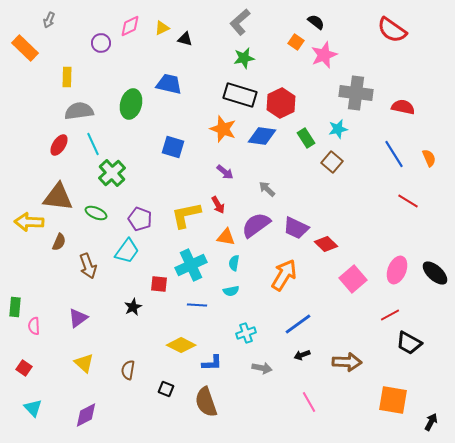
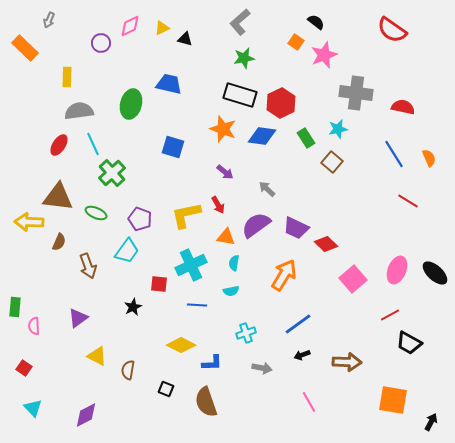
yellow triangle at (84, 363): moved 13 px right, 7 px up; rotated 15 degrees counterclockwise
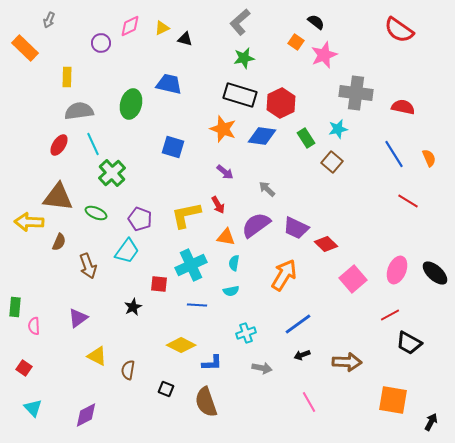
red semicircle at (392, 30): moved 7 px right
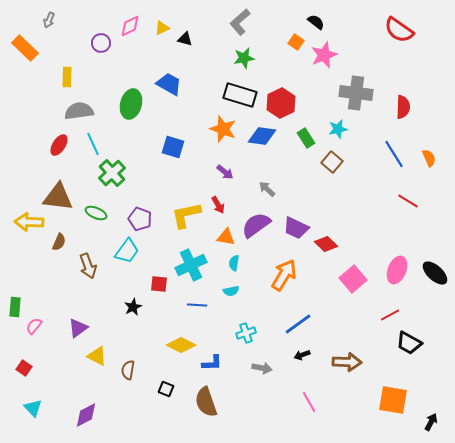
blue trapezoid at (169, 84): rotated 16 degrees clockwise
red semicircle at (403, 107): rotated 80 degrees clockwise
purple triangle at (78, 318): moved 10 px down
pink semicircle at (34, 326): rotated 42 degrees clockwise
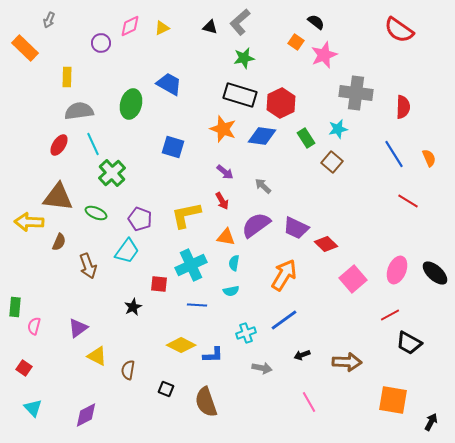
black triangle at (185, 39): moved 25 px right, 12 px up
gray arrow at (267, 189): moved 4 px left, 3 px up
red arrow at (218, 205): moved 4 px right, 4 px up
blue line at (298, 324): moved 14 px left, 4 px up
pink semicircle at (34, 326): rotated 24 degrees counterclockwise
blue L-shape at (212, 363): moved 1 px right, 8 px up
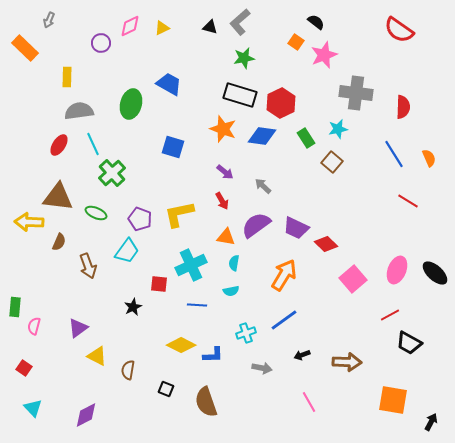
yellow L-shape at (186, 215): moved 7 px left, 1 px up
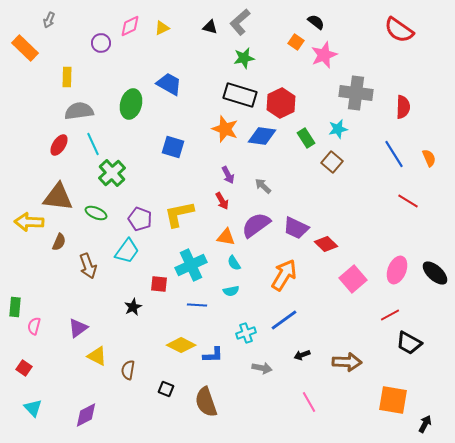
orange star at (223, 129): moved 2 px right
purple arrow at (225, 172): moved 3 px right, 3 px down; rotated 24 degrees clockwise
cyan semicircle at (234, 263): rotated 42 degrees counterclockwise
black arrow at (431, 422): moved 6 px left, 2 px down
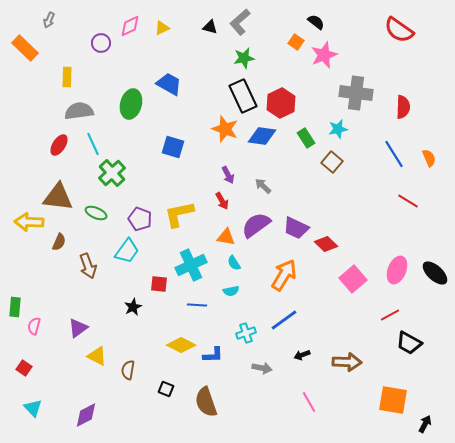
black rectangle at (240, 95): moved 3 px right, 1 px down; rotated 48 degrees clockwise
